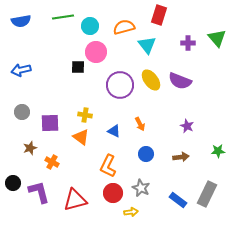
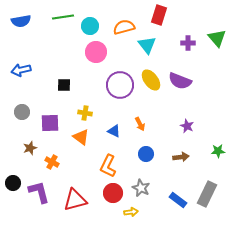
black square: moved 14 px left, 18 px down
yellow cross: moved 2 px up
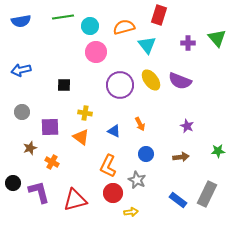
purple square: moved 4 px down
gray star: moved 4 px left, 8 px up
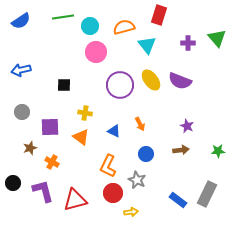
blue semicircle: rotated 24 degrees counterclockwise
brown arrow: moved 7 px up
purple L-shape: moved 4 px right, 1 px up
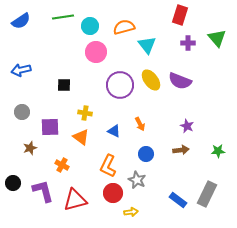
red rectangle: moved 21 px right
orange cross: moved 10 px right, 3 px down
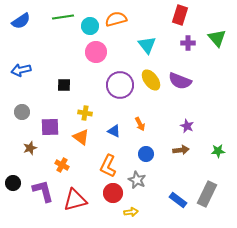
orange semicircle: moved 8 px left, 8 px up
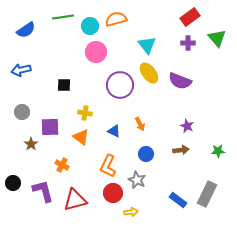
red rectangle: moved 10 px right, 2 px down; rotated 36 degrees clockwise
blue semicircle: moved 5 px right, 9 px down
yellow ellipse: moved 2 px left, 7 px up
brown star: moved 1 px right, 4 px up; rotated 16 degrees counterclockwise
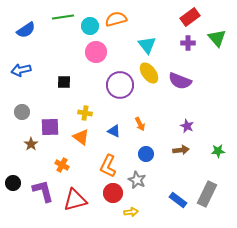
black square: moved 3 px up
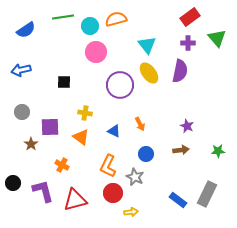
purple semicircle: moved 10 px up; rotated 100 degrees counterclockwise
gray star: moved 2 px left, 3 px up
